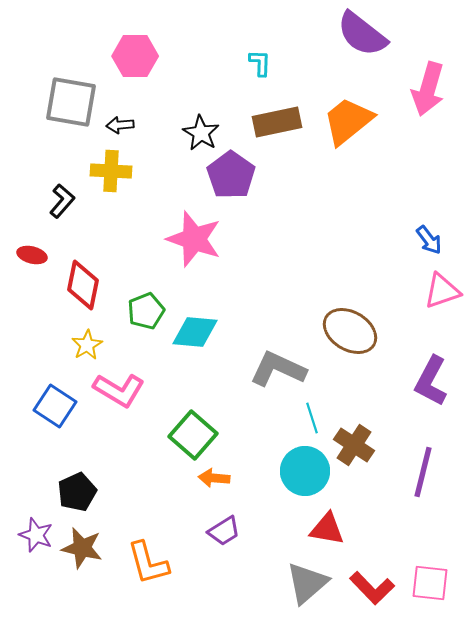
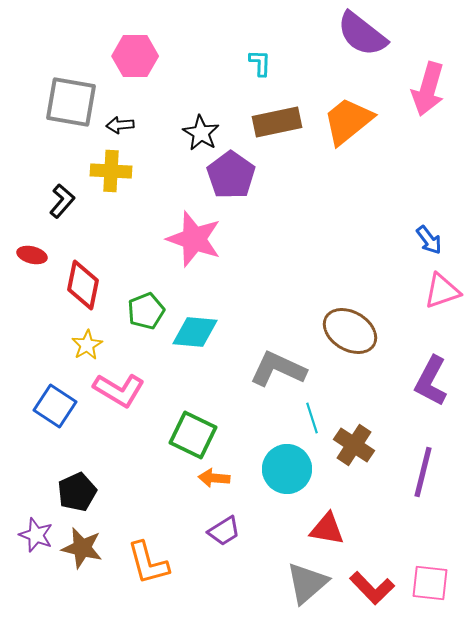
green square: rotated 15 degrees counterclockwise
cyan circle: moved 18 px left, 2 px up
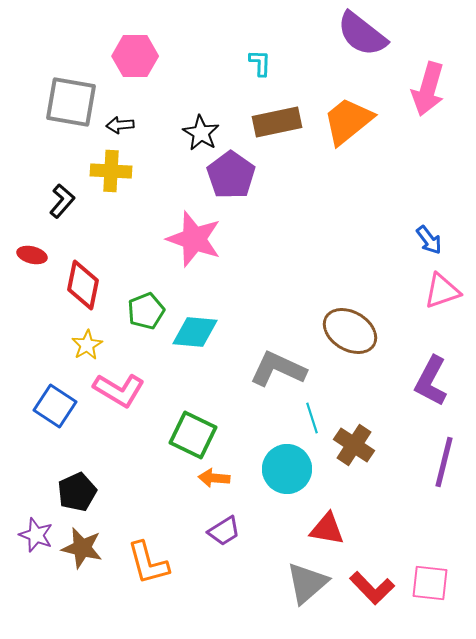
purple line: moved 21 px right, 10 px up
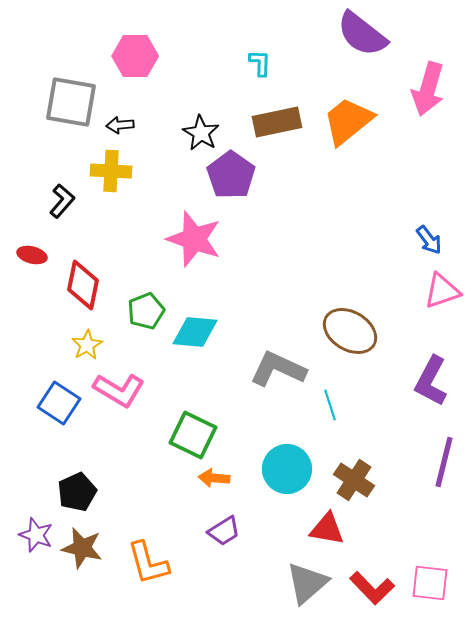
blue square: moved 4 px right, 3 px up
cyan line: moved 18 px right, 13 px up
brown cross: moved 35 px down
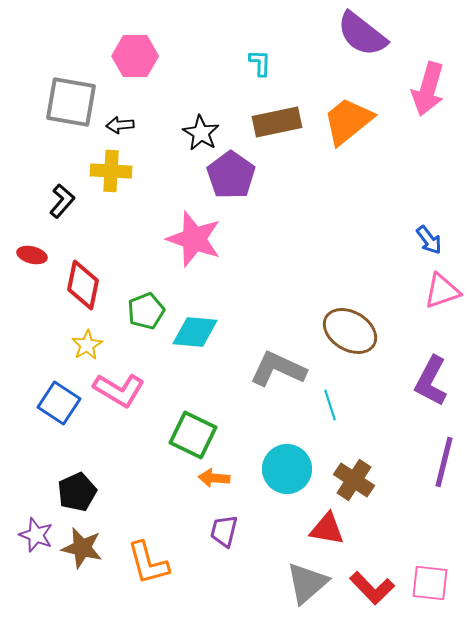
purple trapezoid: rotated 136 degrees clockwise
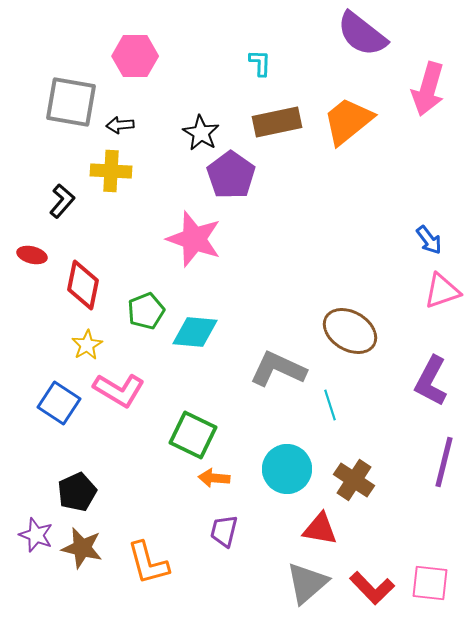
red triangle: moved 7 px left
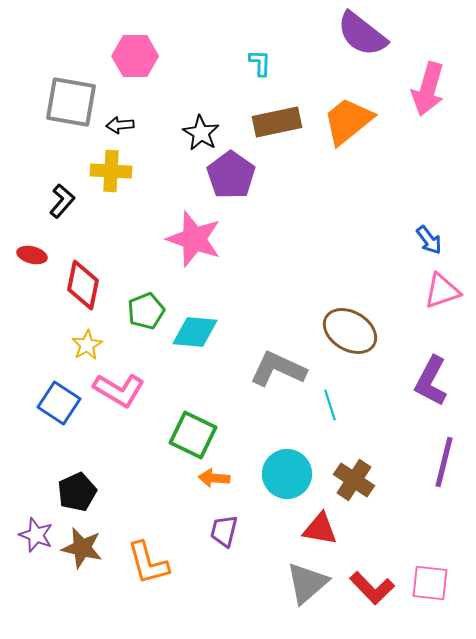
cyan circle: moved 5 px down
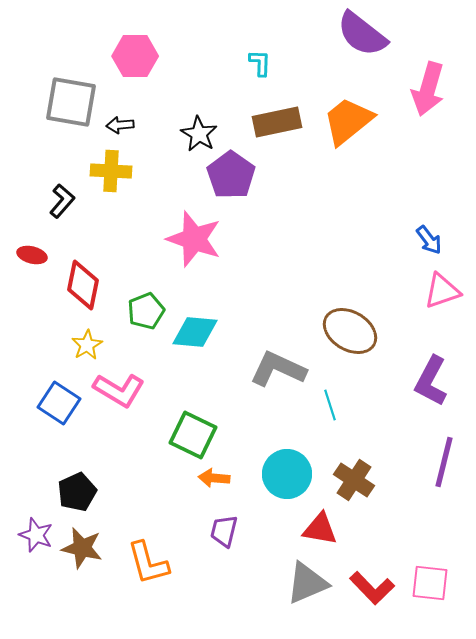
black star: moved 2 px left, 1 px down
gray triangle: rotated 18 degrees clockwise
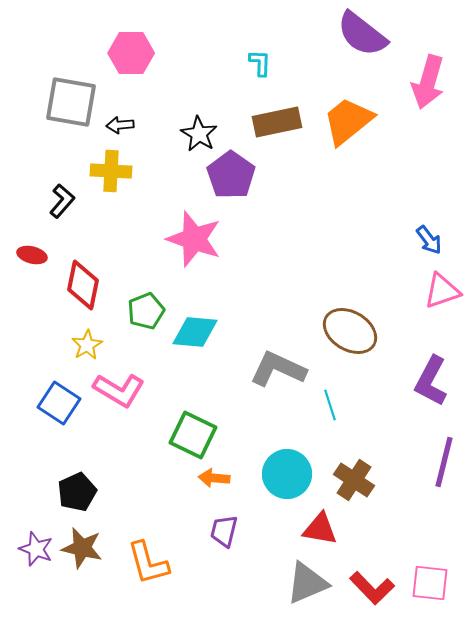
pink hexagon: moved 4 px left, 3 px up
pink arrow: moved 7 px up
purple star: moved 14 px down
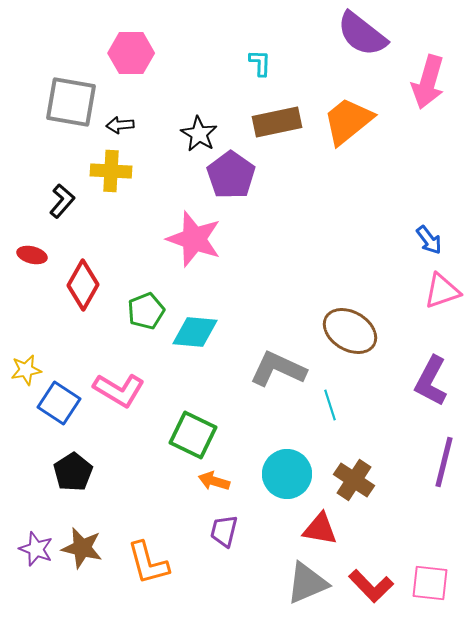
red diamond: rotated 18 degrees clockwise
yellow star: moved 61 px left, 25 px down; rotated 20 degrees clockwise
orange arrow: moved 3 px down; rotated 12 degrees clockwise
black pentagon: moved 4 px left, 20 px up; rotated 9 degrees counterclockwise
red L-shape: moved 1 px left, 2 px up
